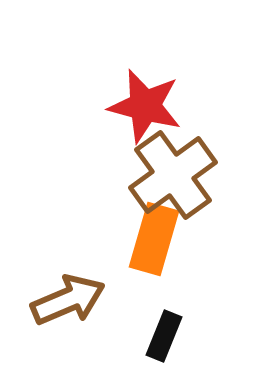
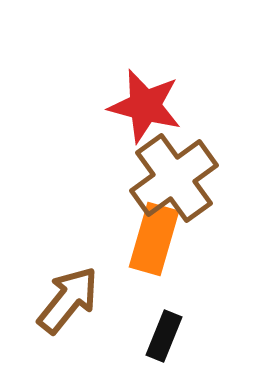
brown cross: moved 1 px right, 3 px down
brown arrow: rotated 28 degrees counterclockwise
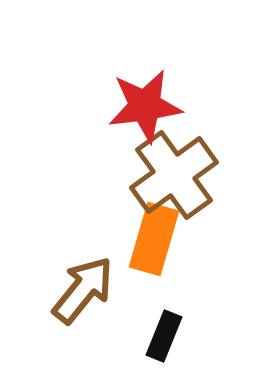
red star: rotated 22 degrees counterclockwise
brown cross: moved 3 px up
brown arrow: moved 15 px right, 10 px up
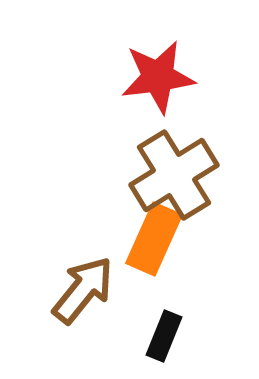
red star: moved 13 px right, 29 px up
brown cross: rotated 4 degrees clockwise
orange rectangle: rotated 8 degrees clockwise
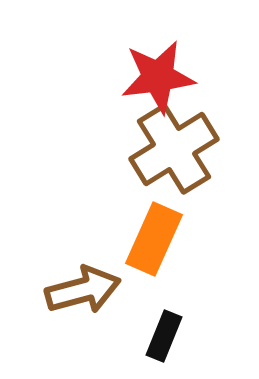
brown cross: moved 26 px up
brown arrow: rotated 36 degrees clockwise
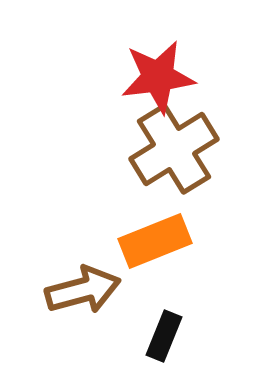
orange rectangle: moved 1 px right, 2 px down; rotated 44 degrees clockwise
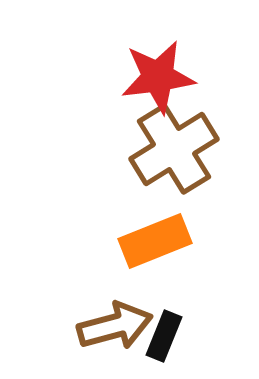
brown arrow: moved 32 px right, 36 px down
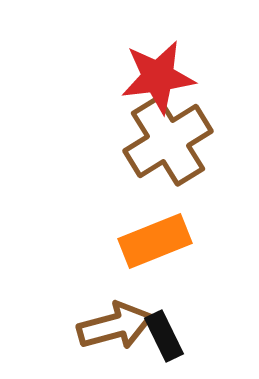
brown cross: moved 6 px left, 8 px up
black rectangle: rotated 48 degrees counterclockwise
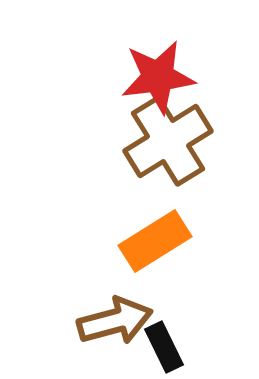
orange rectangle: rotated 10 degrees counterclockwise
brown arrow: moved 5 px up
black rectangle: moved 11 px down
